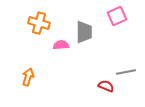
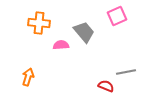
orange cross: rotated 10 degrees counterclockwise
gray trapezoid: rotated 40 degrees counterclockwise
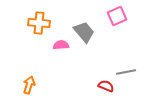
orange arrow: moved 1 px right, 8 px down
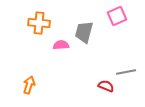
gray trapezoid: rotated 125 degrees counterclockwise
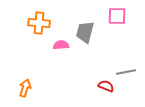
pink square: rotated 24 degrees clockwise
gray trapezoid: moved 1 px right
orange arrow: moved 4 px left, 3 px down
